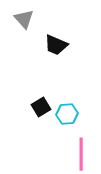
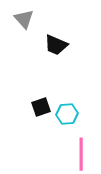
black square: rotated 12 degrees clockwise
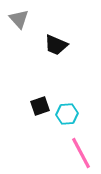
gray triangle: moved 5 px left
black square: moved 1 px left, 1 px up
pink line: moved 1 px up; rotated 28 degrees counterclockwise
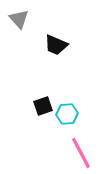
black square: moved 3 px right
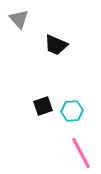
cyan hexagon: moved 5 px right, 3 px up
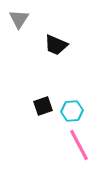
gray triangle: rotated 15 degrees clockwise
pink line: moved 2 px left, 8 px up
